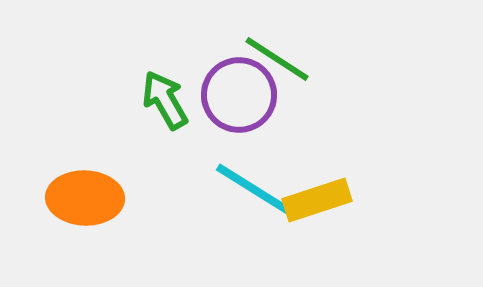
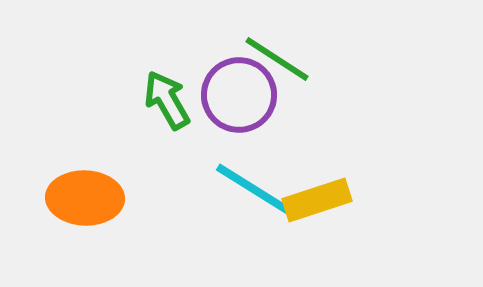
green arrow: moved 2 px right
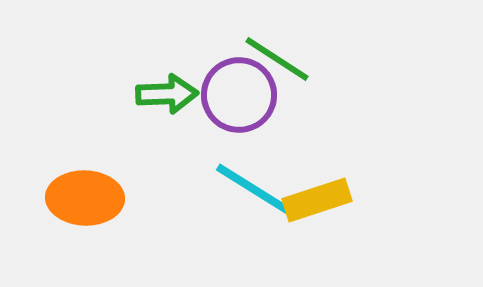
green arrow: moved 6 px up; rotated 118 degrees clockwise
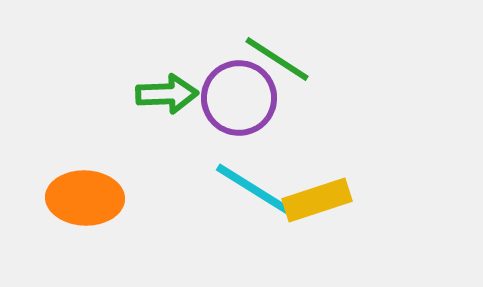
purple circle: moved 3 px down
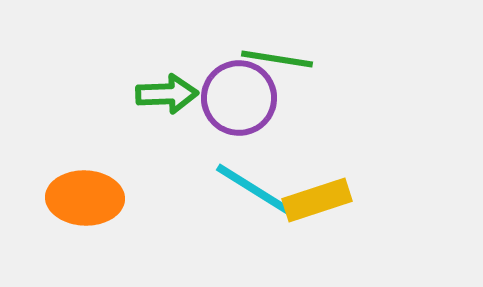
green line: rotated 24 degrees counterclockwise
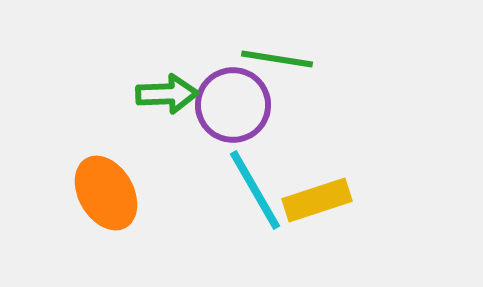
purple circle: moved 6 px left, 7 px down
cyan line: rotated 28 degrees clockwise
orange ellipse: moved 21 px right, 5 px up; rotated 58 degrees clockwise
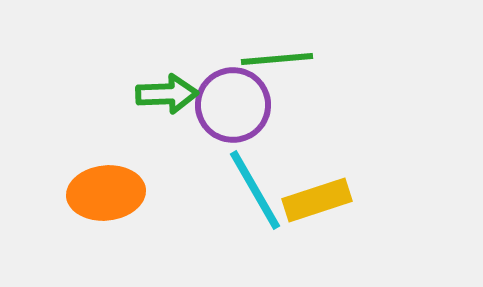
green line: rotated 14 degrees counterclockwise
orange ellipse: rotated 66 degrees counterclockwise
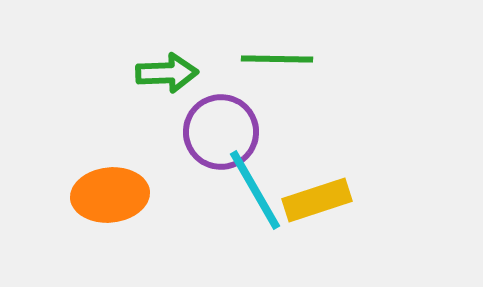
green line: rotated 6 degrees clockwise
green arrow: moved 21 px up
purple circle: moved 12 px left, 27 px down
orange ellipse: moved 4 px right, 2 px down
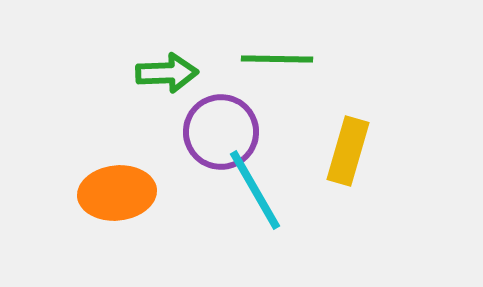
orange ellipse: moved 7 px right, 2 px up
yellow rectangle: moved 31 px right, 49 px up; rotated 56 degrees counterclockwise
